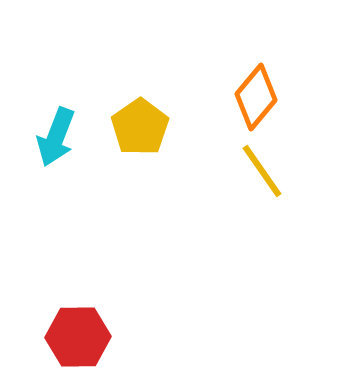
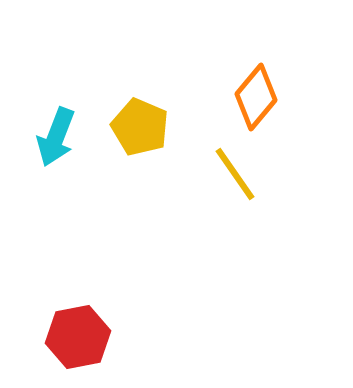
yellow pentagon: rotated 14 degrees counterclockwise
yellow line: moved 27 px left, 3 px down
red hexagon: rotated 10 degrees counterclockwise
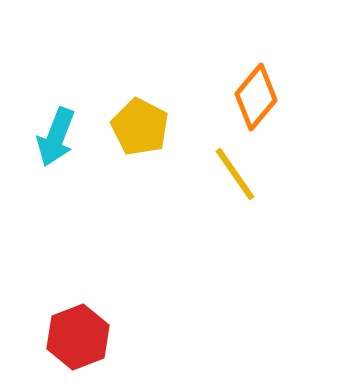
yellow pentagon: rotated 4 degrees clockwise
red hexagon: rotated 10 degrees counterclockwise
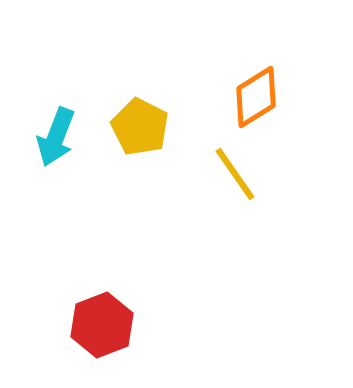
orange diamond: rotated 18 degrees clockwise
red hexagon: moved 24 px right, 12 px up
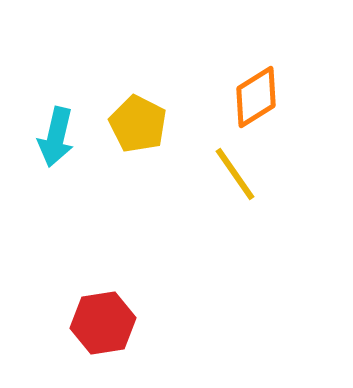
yellow pentagon: moved 2 px left, 3 px up
cyan arrow: rotated 8 degrees counterclockwise
red hexagon: moved 1 px right, 2 px up; rotated 12 degrees clockwise
